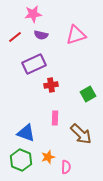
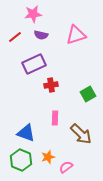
pink semicircle: rotated 128 degrees counterclockwise
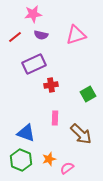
orange star: moved 1 px right, 2 px down
pink semicircle: moved 1 px right, 1 px down
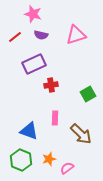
pink star: rotated 24 degrees clockwise
blue triangle: moved 3 px right, 2 px up
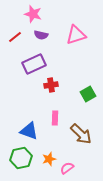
green hexagon: moved 2 px up; rotated 25 degrees clockwise
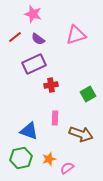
purple semicircle: moved 3 px left, 4 px down; rotated 24 degrees clockwise
brown arrow: rotated 25 degrees counterclockwise
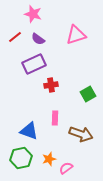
pink semicircle: moved 1 px left
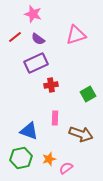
purple rectangle: moved 2 px right, 1 px up
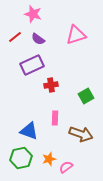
purple rectangle: moved 4 px left, 2 px down
green square: moved 2 px left, 2 px down
pink semicircle: moved 1 px up
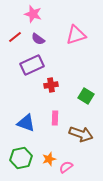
green square: rotated 28 degrees counterclockwise
blue triangle: moved 3 px left, 8 px up
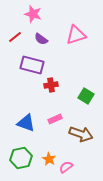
purple semicircle: moved 3 px right
purple rectangle: rotated 40 degrees clockwise
pink rectangle: moved 1 px down; rotated 64 degrees clockwise
orange star: rotated 24 degrees counterclockwise
